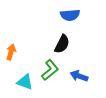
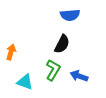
green L-shape: moved 3 px right; rotated 20 degrees counterclockwise
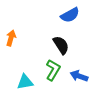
blue semicircle: rotated 24 degrees counterclockwise
black semicircle: moved 1 px left, 1 px down; rotated 60 degrees counterclockwise
orange arrow: moved 14 px up
cyan triangle: rotated 30 degrees counterclockwise
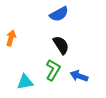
blue semicircle: moved 11 px left, 1 px up
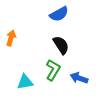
blue arrow: moved 2 px down
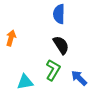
blue semicircle: rotated 120 degrees clockwise
blue arrow: rotated 24 degrees clockwise
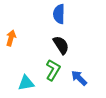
cyan triangle: moved 1 px right, 1 px down
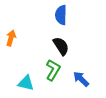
blue semicircle: moved 2 px right, 1 px down
black semicircle: moved 1 px down
blue arrow: moved 2 px right, 1 px down
cyan triangle: rotated 24 degrees clockwise
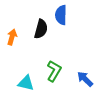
orange arrow: moved 1 px right, 1 px up
black semicircle: moved 20 px left, 17 px up; rotated 48 degrees clockwise
green L-shape: moved 1 px right, 1 px down
blue arrow: moved 4 px right
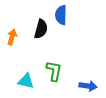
green L-shape: rotated 20 degrees counterclockwise
blue arrow: moved 3 px right, 7 px down; rotated 144 degrees clockwise
cyan triangle: moved 2 px up
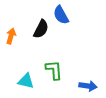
blue semicircle: rotated 30 degrees counterclockwise
black semicircle: rotated 12 degrees clockwise
orange arrow: moved 1 px left, 1 px up
green L-shape: moved 1 px up; rotated 15 degrees counterclockwise
